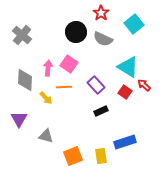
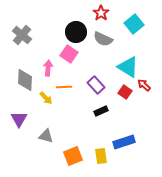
pink square: moved 10 px up
blue rectangle: moved 1 px left
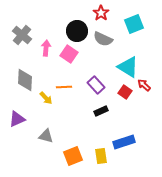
cyan square: rotated 18 degrees clockwise
black circle: moved 1 px right, 1 px up
pink arrow: moved 2 px left, 20 px up
purple triangle: moved 2 px left; rotated 36 degrees clockwise
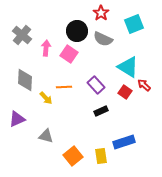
orange square: rotated 18 degrees counterclockwise
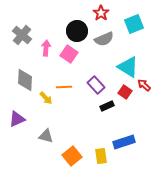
gray semicircle: moved 1 px right; rotated 48 degrees counterclockwise
black rectangle: moved 6 px right, 5 px up
orange square: moved 1 px left
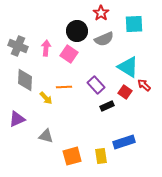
cyan square: rotated 18 degrees clockwise
gray cross: moved 4 px left, 11 px down; rotated 18 degrees counterclockwise
orange square: rotated 24 degrees clockwise
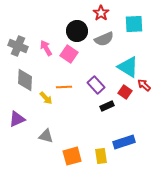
pink arrow: rotated 35 degrees counterclockwise
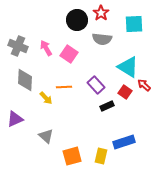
black circle: moved 11 px up
gray semicircle: moved 2 px left; rotated 30 degrees clockwise
purple triangle: moved 2 px left
gray triangle: rotated 28 degrees clockwise
yellow rectangle: rotated 21 degrees clockwise
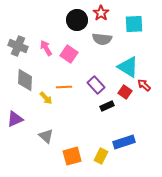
yellow rectangle: rotated 14 degrees clockwise
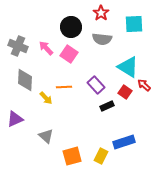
black circle: moved 6 px left, 7 px down
pink arrow: rotated 14 degrees counterclockwise
